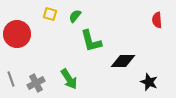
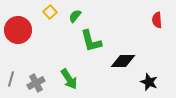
yellow square: moved 2 px up; rotated 32 degrees clockwise
red circle: moved 1 px right, 4 px up
gray line: rotated 35 degrees clockwise
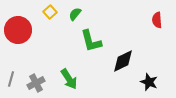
green semicircle: moved 2 px up
black diamond: rotated 25 degrees counterclockwise
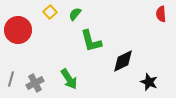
red semicircle: moved 4 px right, 6 px up
gray cross: moved 1 px left
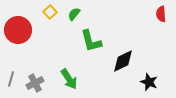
green semicircle: moved 1 px left
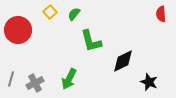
green arrow: rotated 60 degrees clockwise
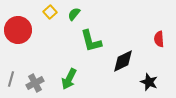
red semicircle: moved 2 px left, 25 px down
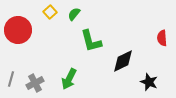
red semicircle: moved 3 px right, 1 px up
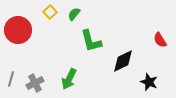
red semicircle: moved 2 px left, 2 px down; rotated 28 degrees counterclockwise
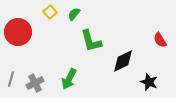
red circle: moved 2 px down
